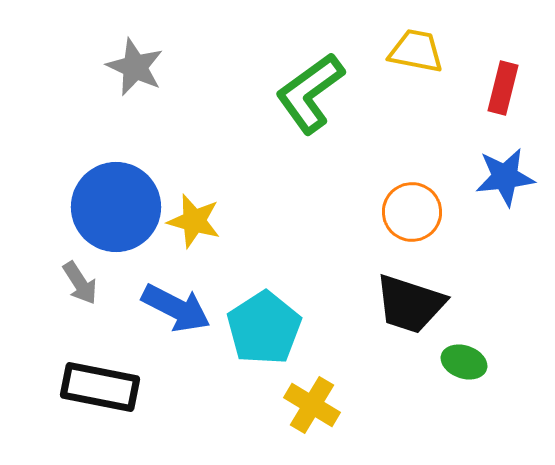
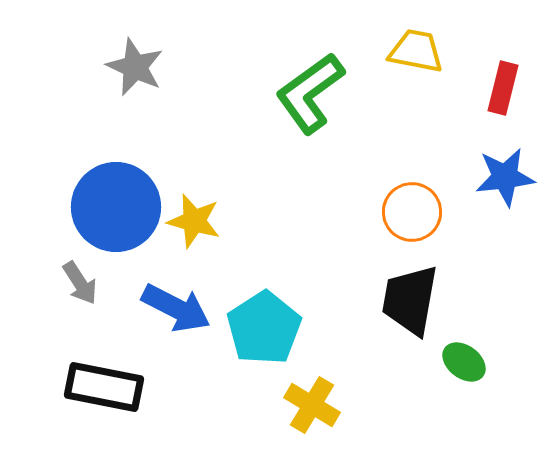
black trapezoid: moved 4 px up; rotated 82 degrees clockwise
green ellipse: rotated 18 degrees clockwise
black rectangle: moved 4 px right
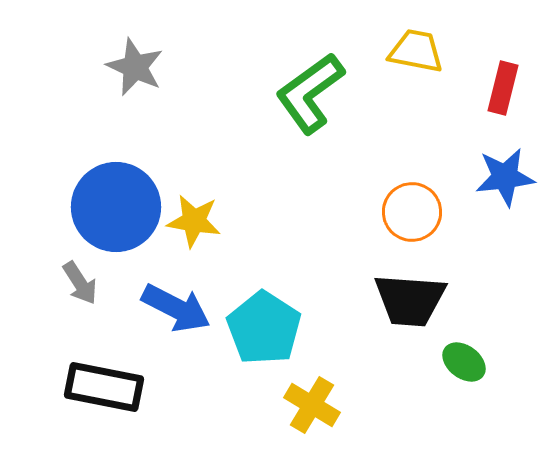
yellow star: rotated 6 degrees counterclockwise
black trapezoid: rotated 96 degrees counterclockwise
cyan pentagon: rotated 6 degrees counterclockwise
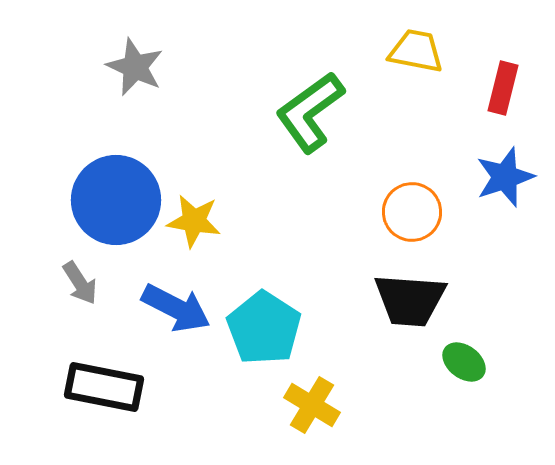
green L-shape: moved 19 px down
blue star: rotated 12 degrees counterclockwise
blue circle: moved 7 px up
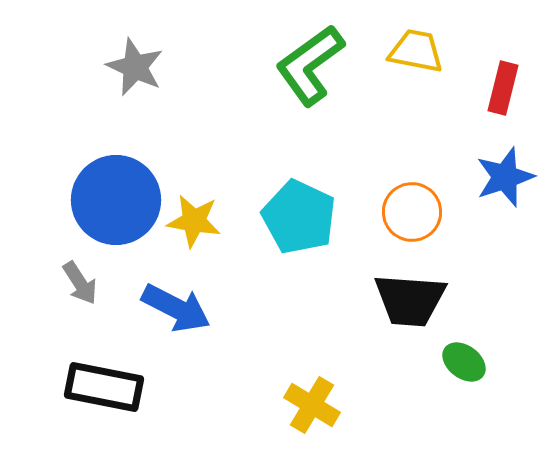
green L-shape: moved 47 px up
cyan pentagon: moved 35 px right, 111 px up; rotated 8 degrees counterclockwise
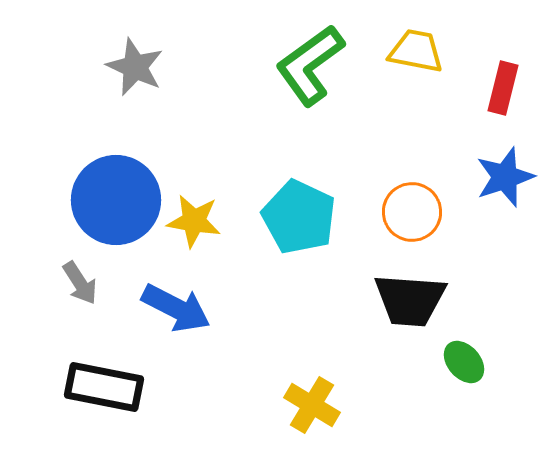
green ellipse: rotated 12 degrees clockwise
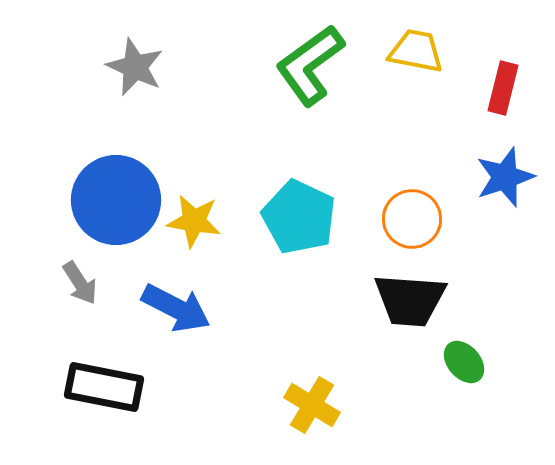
orange circle: moved 7 px down
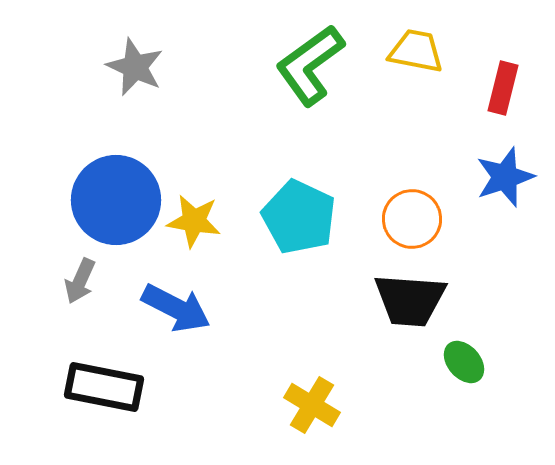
gray arrow: moved 2 px up; rotated 57 degrees clockwise
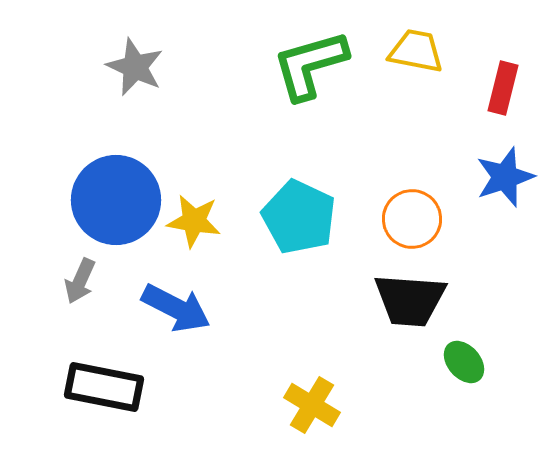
green L-shape: rotated 20 degrees clockwise
